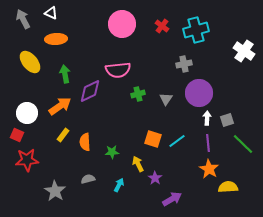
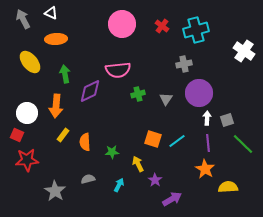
orange arrow: moved 4 px left; rotated 130 degrees clockwise
orange star: moved 4 px left
purple star: moved 2 px down
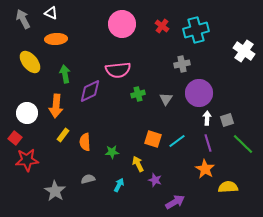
gray cross: moved 2 px left
red square: moved 2 px left, 3 px down; rotated 16 degrees clockwise
purple line: rotated 12 degrees counterclockwise
purple star: rotated 16 degrees counterclockwise
purple arrow: moved 3 px right, 3 px down
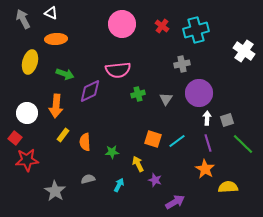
yellow ellipse: rotated 55 degrees clockwise
green arrow: rotated 120 degrees clockwise
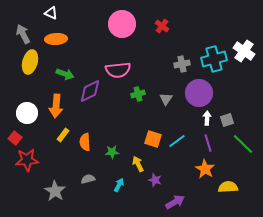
gray arrow: moved 15 px down
cyan cross: moved 18 px right, 29 px down
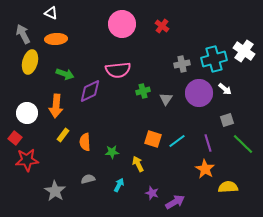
green cross: moved 5 px right, 3 px up
white arrow: moved 18 px right, 29 px up; rotated 128 degrees clockwise
purple star: moved 3 px left, 13 px down
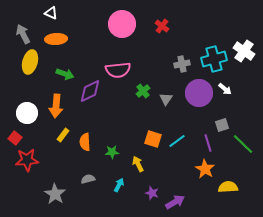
green cross: rotated 24 degrees counterclockwise
gray square: moved 5 px left, 5 px down
gray star: moved 3 px down
